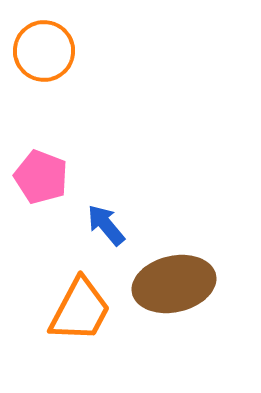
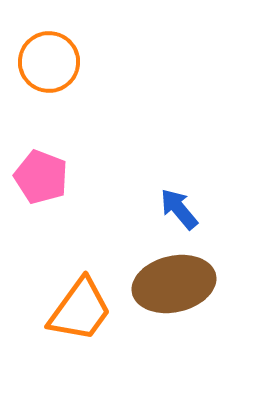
orange circle: moved 5 px right, 11 px down
blue arrow: moved 73 px right, 16 px up
orange trapezoid: rotated 8 degrees clockwise
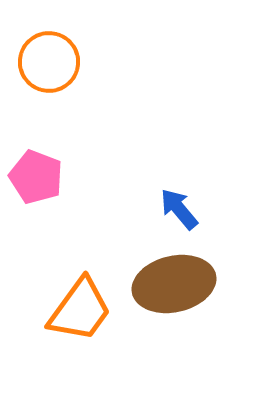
pink pentagon: moved 5 px left
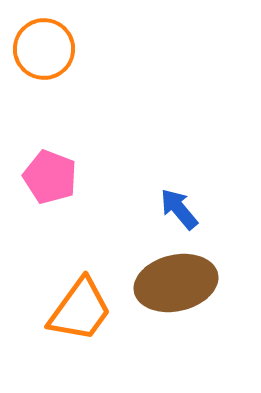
orange circle: moved 5 px left, 13 px up
pink pentagon: moved 14 px right
brown ellipse: moved 2 px right, 1 px up
